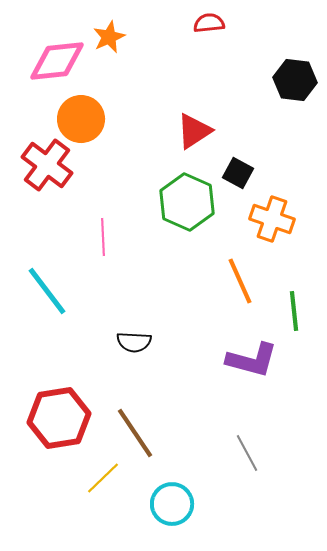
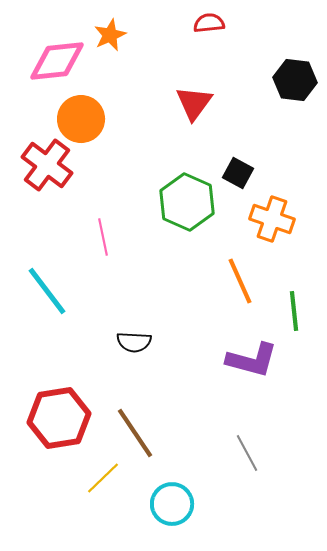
orange star: moved 1 px right, 2 px up
red triangle: moved 28 px up; rotated 21 degrees counterclockwise
pink line: rotated 9 degrees counterclockwise
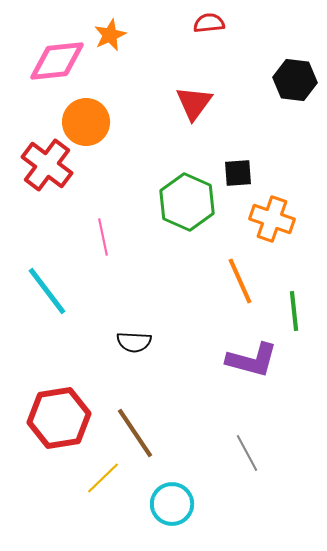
orange circle: moved 5 px right, 3 px down
black square: rotated 32 degrees counterclockwise
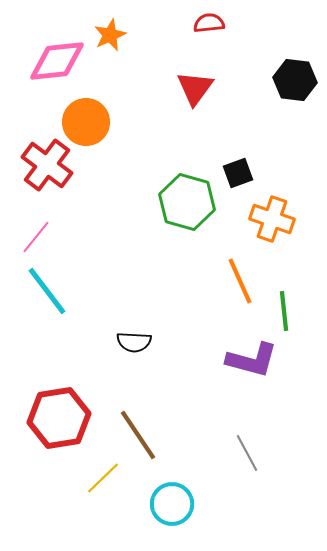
red triangle: moved 1 px right, 15 px up
black square: rotated 16 degrees counterclockwise
green hexagon: rotated 8 degrees counterclockwise
pink line: moved 67 px left; rotated 51 degrees clockwise
green line: moved 10 px left
brown line: moved 3 px right, 2 px down
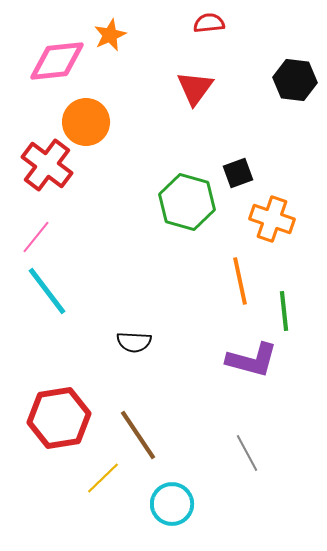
orange line: rotated 12 degrees clockwise
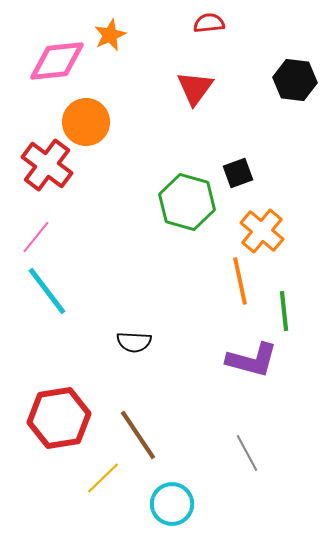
orange cross: moved 10 px left, 12 px down; rotated 21 degrees clockwise
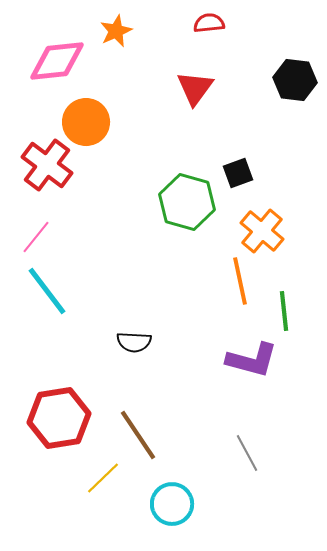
orange star: moved 6 px right, 4 px up
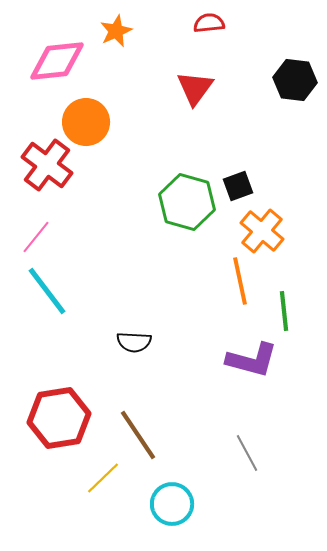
black square: moved 13 px down
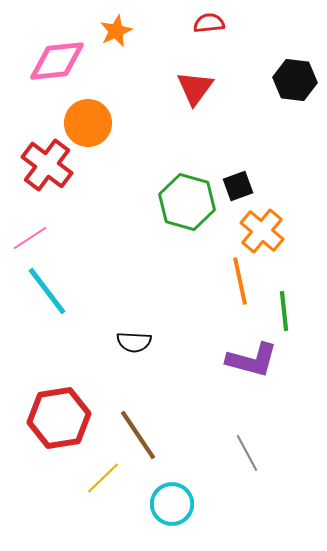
orange circle: moved 2 px right, 1 px down
pink line: moved 6 px left, 1 px down; rotated 18 degrees clockwise
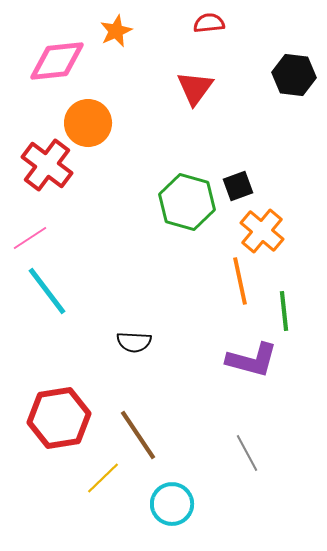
black hexagon: moved 1 px left, 5 px up
